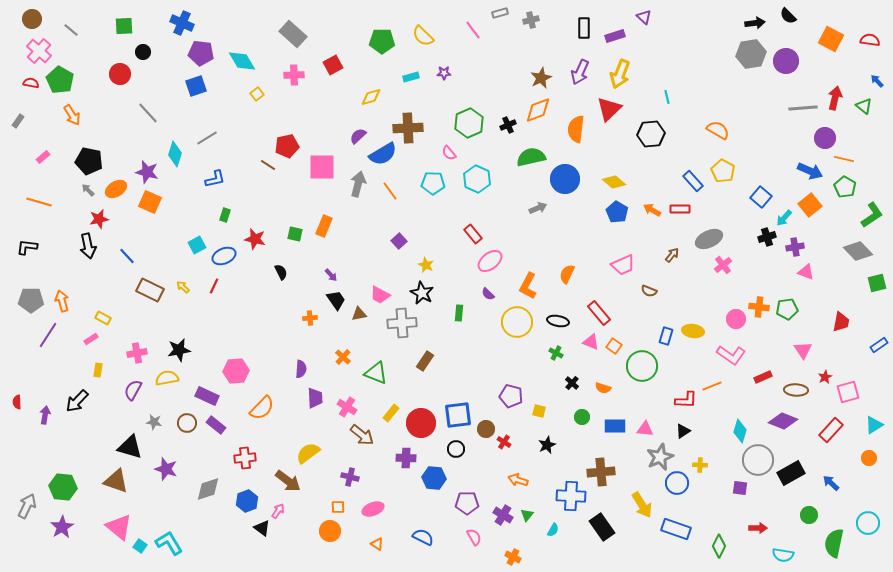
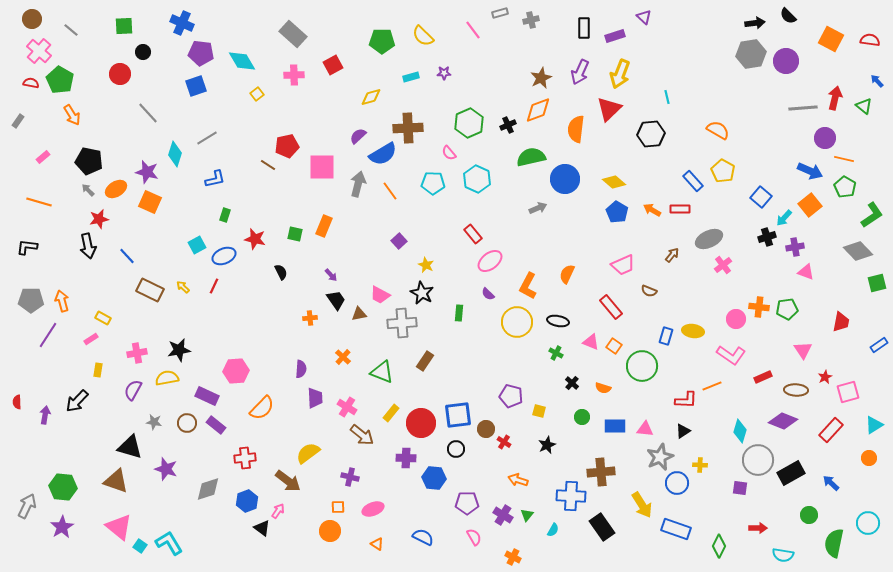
red rectangle at (599, 313): moved 12 px right, 6 px up
green triangle at (376, 373): moved 6 px right, 1 px up
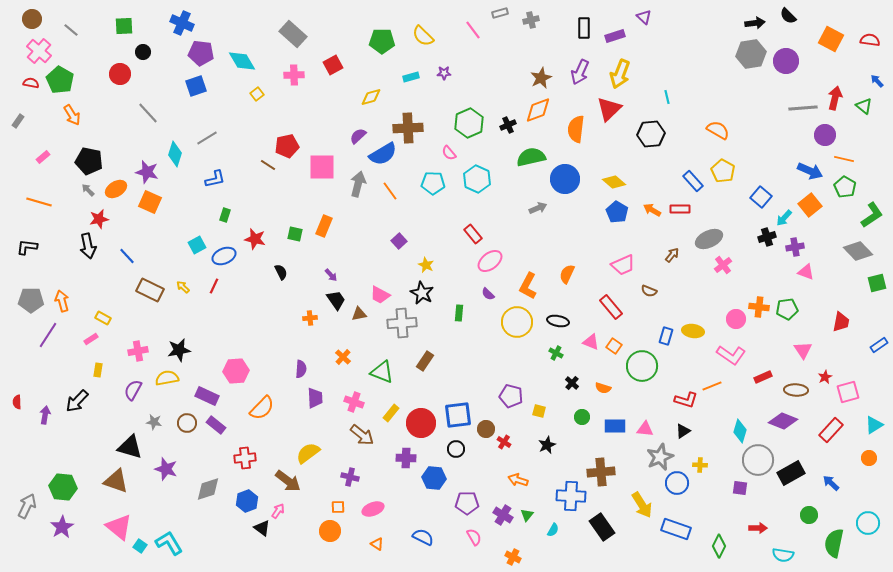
purple circle at (825, 138): moved 3 px up
pink cross at (137, 353): moved 1 px right, 2 px up
red L-shape at (686, 400): rotated 15 degrees clockwise
pink cross at (347, 407): moved 7 px right, 5 px up; rotated 12 degrees counterclockwise
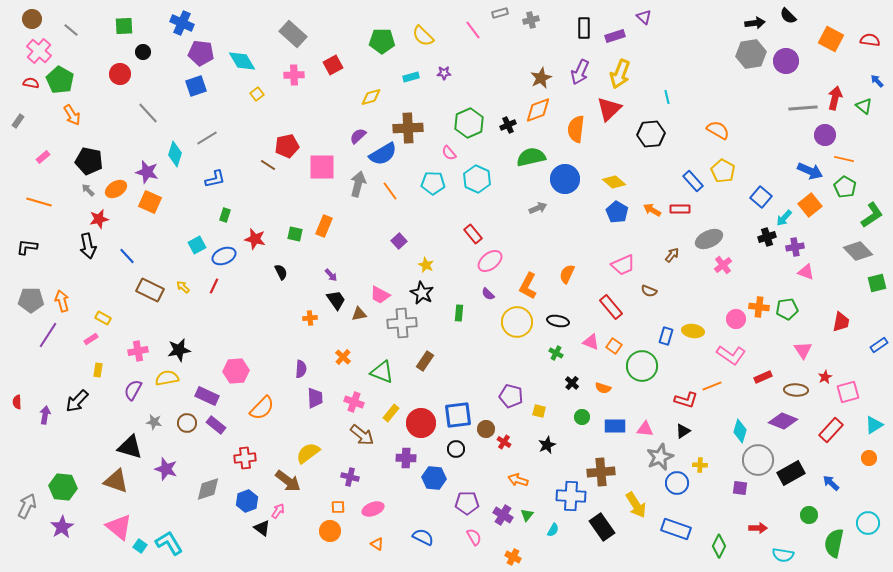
yellow arrow at (642, 505): moved 6 px left
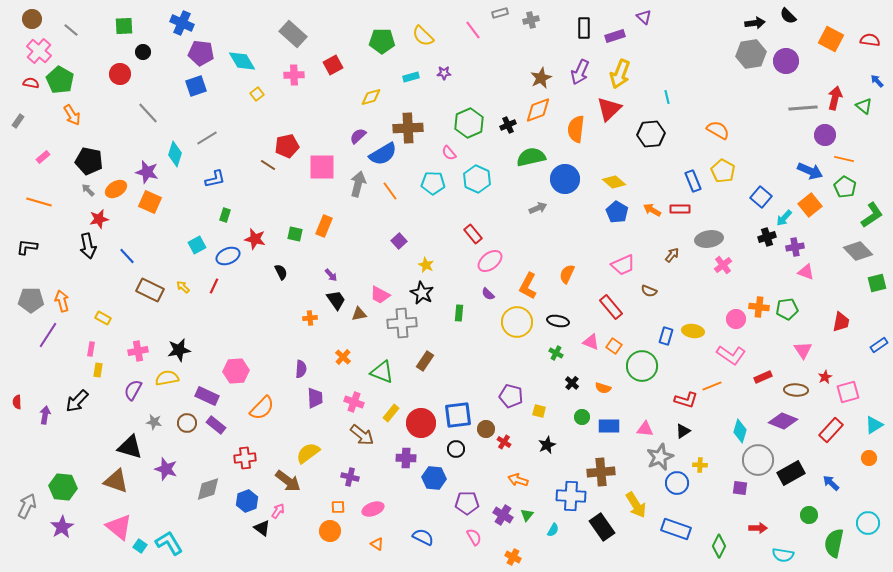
blue rectangle at (693, 181): rotated 20 degrees clockwise
gray ellipse at (709, 239): rotated 16 degrees clockwise
blue ellipse at (224, 256): moved 4 px right
pink rectangle at (91, 339): moved 10 px down; rotated 48 degrees counterclockwise
blue rectangle at (615, 426): moved 6 px left
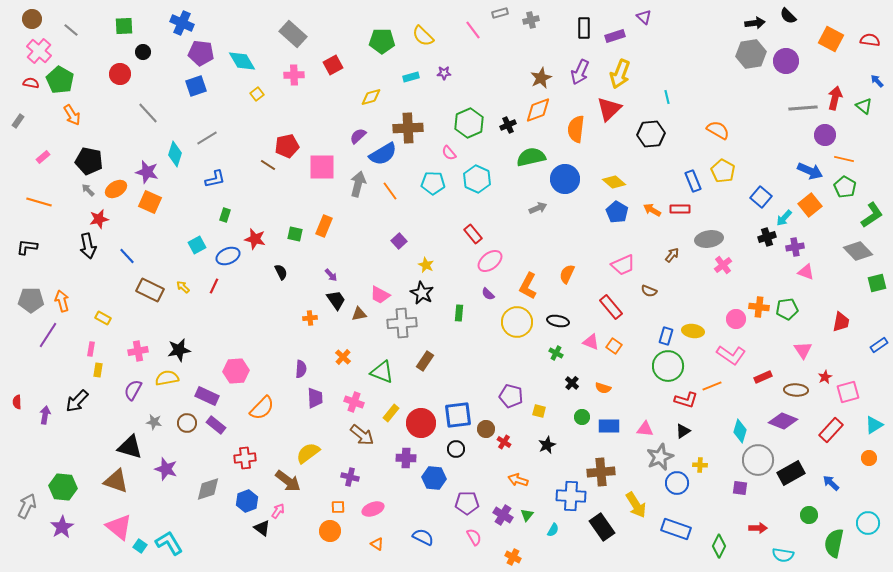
green circle at (642, 366): moved 26 px right
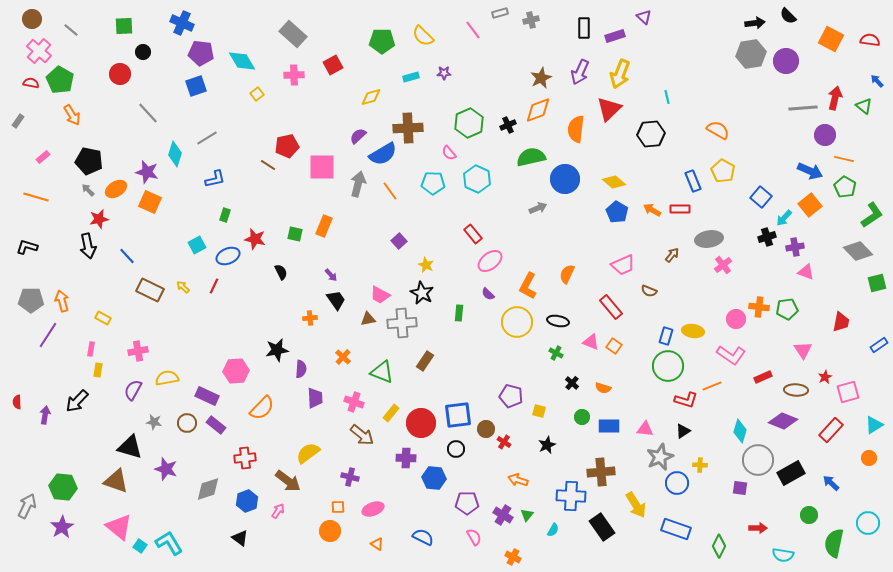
orange line at (39, 202): moved 3 px left, 5 px up
black L-shape at (27, 247): rotated 10 degrees clockwise
brown triangle at (359, 314): moved 9 px right, 5 px down
black star at (179, 350): moved 98 px right
black triangle at (262, 528): moved 22 px left, 10 px down
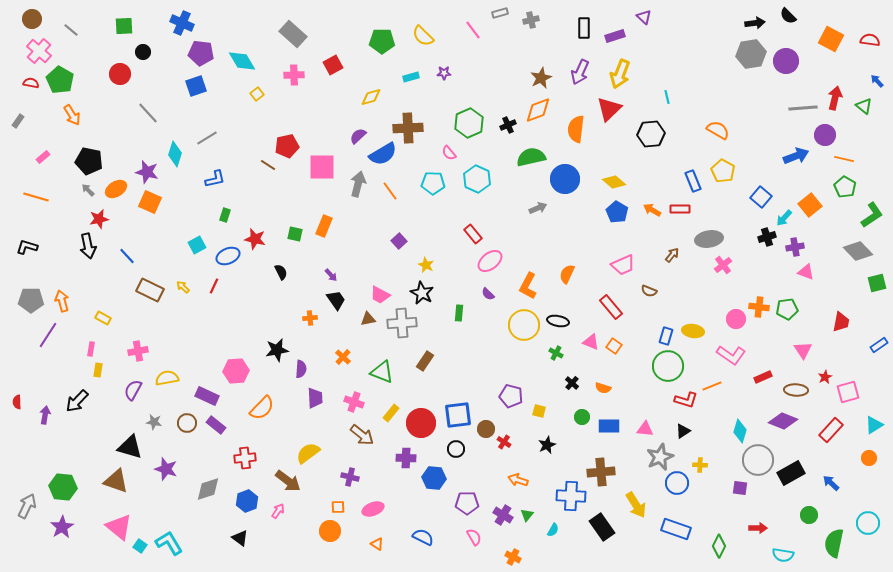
blue arrow at (810, 171): moved 14 px left, 15 px up; rotated 45 degrees counterclockwise
yellow circle at (517, 322): moved 7 px right, 3 px down
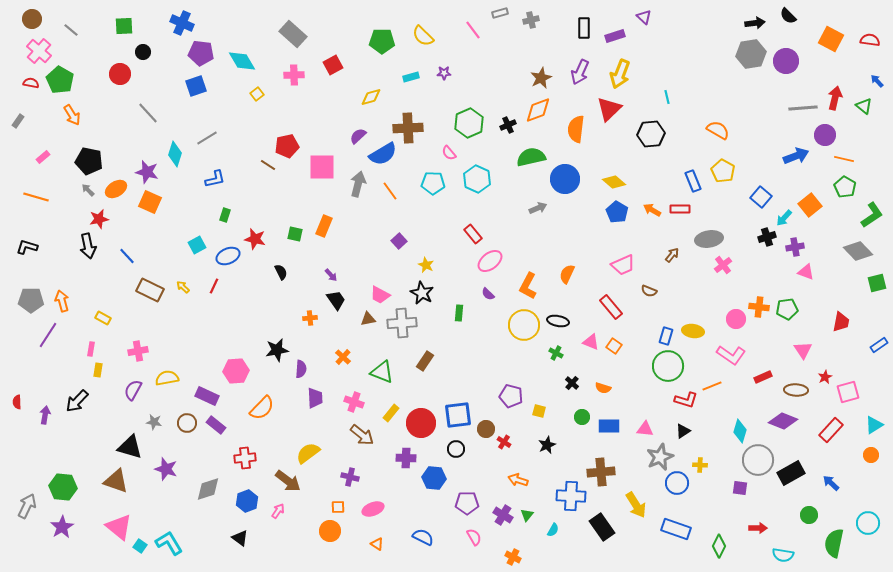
orange circle at (869, 458): moved 2 px right, 3 px up
